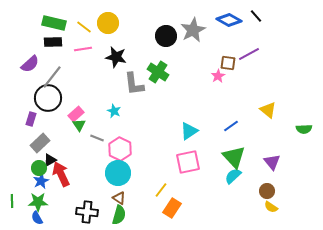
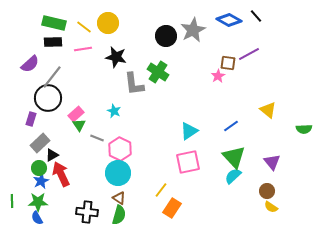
black triangle at (50, 160): moved 2 px right, 5 px up
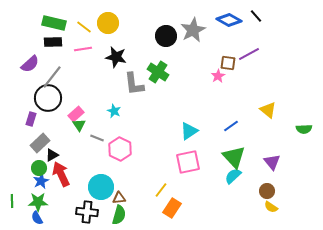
cyan circle at (118, 173): moved 17 px left, 14 px down
brown triangle at (119, 198): rotated 40 degrees counterclockwise
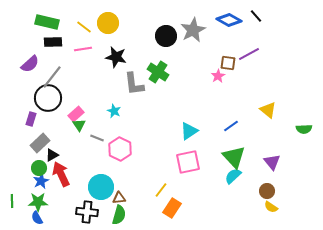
green rectangle at (54, 23): moved 7 px left, 1 px up
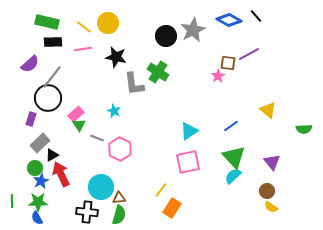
green circle at (39, 168): moved 4 px left
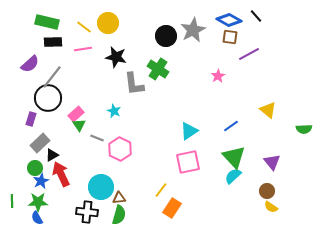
brown square at (228, 63): moved 2 px right, 26 px up
green cross at (158, 72): moved 3 px up
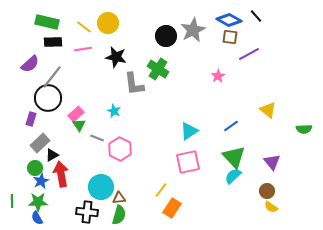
red arrow at (61, 174): rotated 15 degrees clockwise
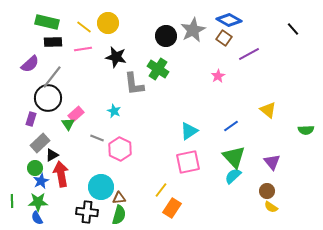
black line at (256, 16): moved 37 px right, 13 px down
brown square at (230, 37): moved 6 px left, 1 px down; rotated 28 degrees clockwise
green triangle at (79, 125): moved 11 px left, 1 px up
green semicircle at (304, 129): moved 2 px right, 1 px down
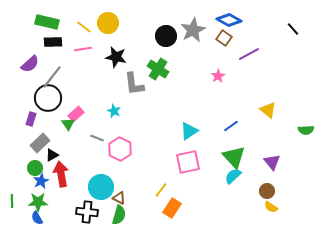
brown triangle at (119, 198): rotated 32 degrees clockwise
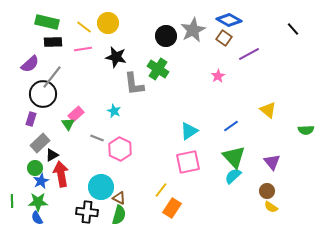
black circle at (48, 98): moved 5 px left, 4 px up
